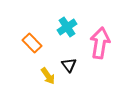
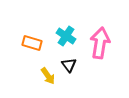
cyan cross: moved 1 px left, 9 px down; rotated 24 degrees counterclockwise
orange rectangle: rotated 30 degrees counterclockwise
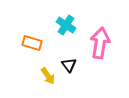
cyan cross: moved 11 px up
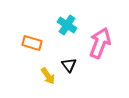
cyan cross: moved 1 px right
pink arrow: rotated 12 degrees clockwise
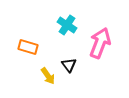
orange rectangle: moved 4 px left, 4 px down
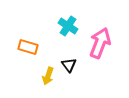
cyan cross: moved 1 px right, 1 px down
yellow arrow: rotated 54 degrees clockwise
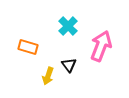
cyan cross: rotated 12 degrees clockwise
pink arrow: moved 1 px right, 3 px down
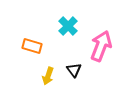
orange rectangle: moved 4 px right, 1 px up
black triangle: moved 5 px right, 5 px down
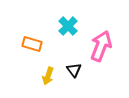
orange rectangle: moved 2 px up
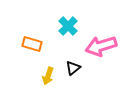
pink arrow: rotated 128 degrees counterclockwise
black triangle: moved 1 px left, 2 px up; rotated 28 degrees clockwise
